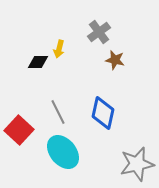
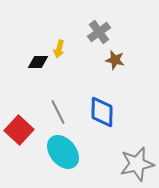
blue diamond: moved 1 px left, 1 px up; rotated 12 degrees counterclockwise
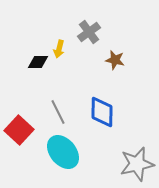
gray cross: moved 10 px left
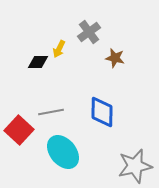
yellow arrow: rotated 12 degrees clockwise
brown star: moved 2 px up
gray line: moved 7 px left; rotated 75 degrees counterclockwise
gray star: moved 2 px left, 2 px down
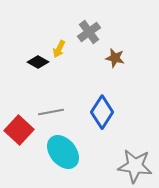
black diamond: rotated 30 degrees clockwise
blue diamond: rotated 32 degrees clockwise
gray star: rotated 20 degrees clockwise
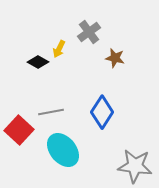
cyan ellipse: moved 2 px up
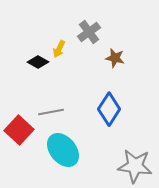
blue diamond: moved 7 px right, 3 px up
